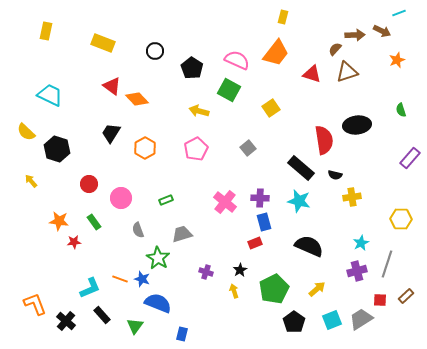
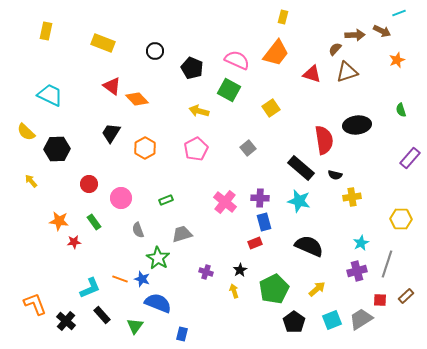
black pentagon at (192, 68): rotated 10 degrees counterclockwise
black hexagon at (57, 149): rotated 20 degrees counterclockwise
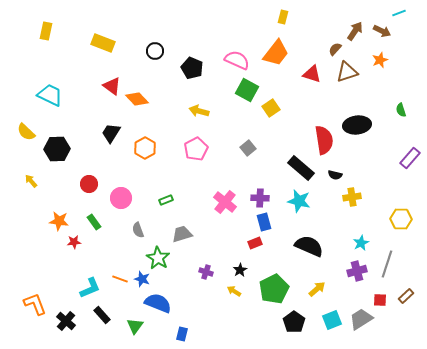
brown arrow at (355, 35): moved 4 px up; rotated 54 degrees counterclockwise
orange star at (397, 60): moved 17 px left
green square at (229, 90): moved 18 px right
yellow arrow at (234, 291): rotated 40 degrees counterclockwise
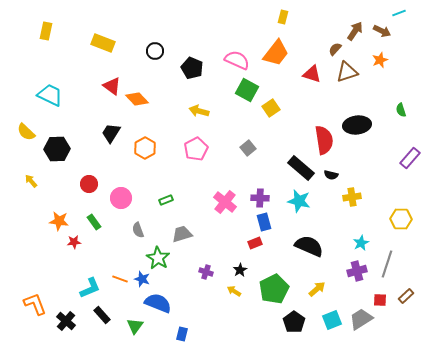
black semicircle at (335, 175): moved 4 px left
